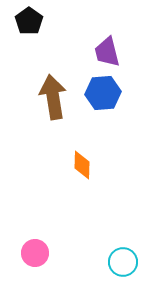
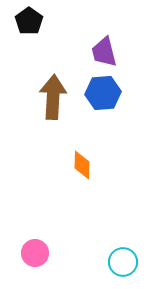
purple trapezoid: moved 3 px left
brown arrow: rotated 12 degrees clockwise
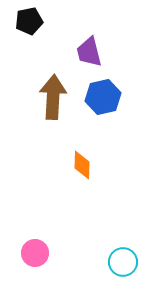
black pentagon: rotated 24 degrees clockwise
purple trapezoid: moved 15 px left
blue hexagon: moved 4 px down; rotated 8 degrees counterclockwise
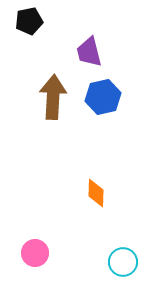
orange diamond: moved 14 px right, 28 px down
